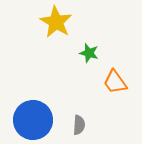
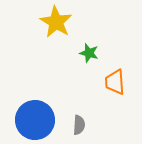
orange trapezoid: rotated 32 degrees clockwise
blue circle: moved 2 px right
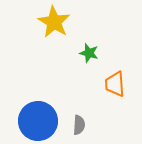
yellow star: moved 2 px left
orange trapezoid: moved 2 px down
blue circle: moved 3 px right, 1 px down
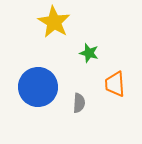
blue circle: moved 34 px up
gray semicircle: moved 22 px up
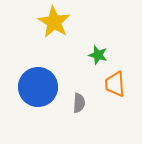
green star: moved 9 px right, 2 px down
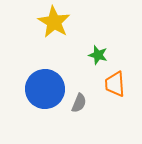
blue circle: moved 7 px right, 2 px down
gray semicircle: rotated 18 degrees clockwise
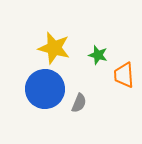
yellow star: moved 26 px down; rotated 16 degrees counterclockwise
orange trapezoid: moved 9 px right, 9 px up
